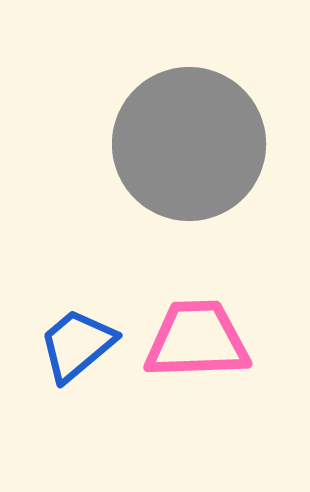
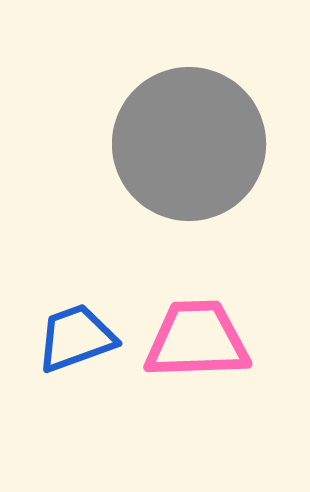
blue trapezoid: moved 1 px left, 7 px up; rotated 20 degrees clockwise
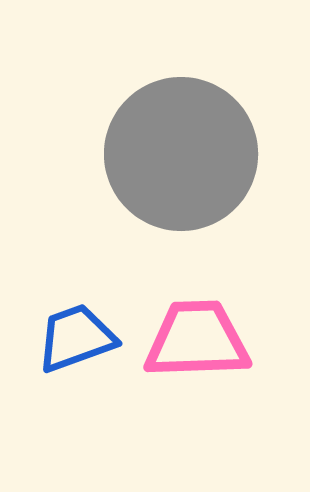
gray circle: moved 8 px left, 10 px down
